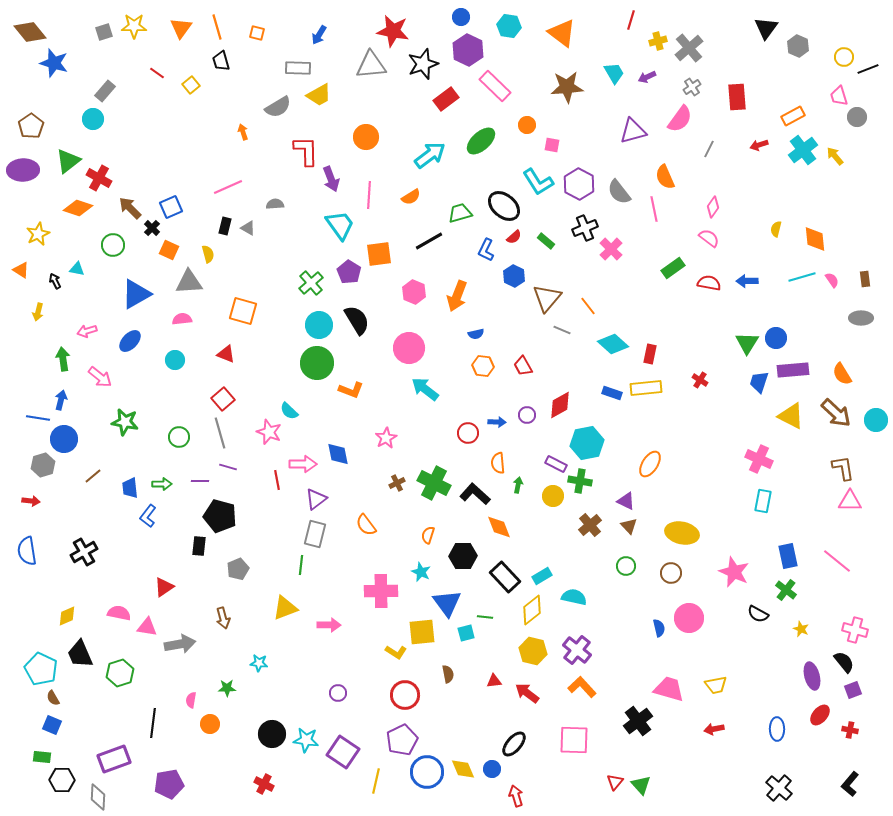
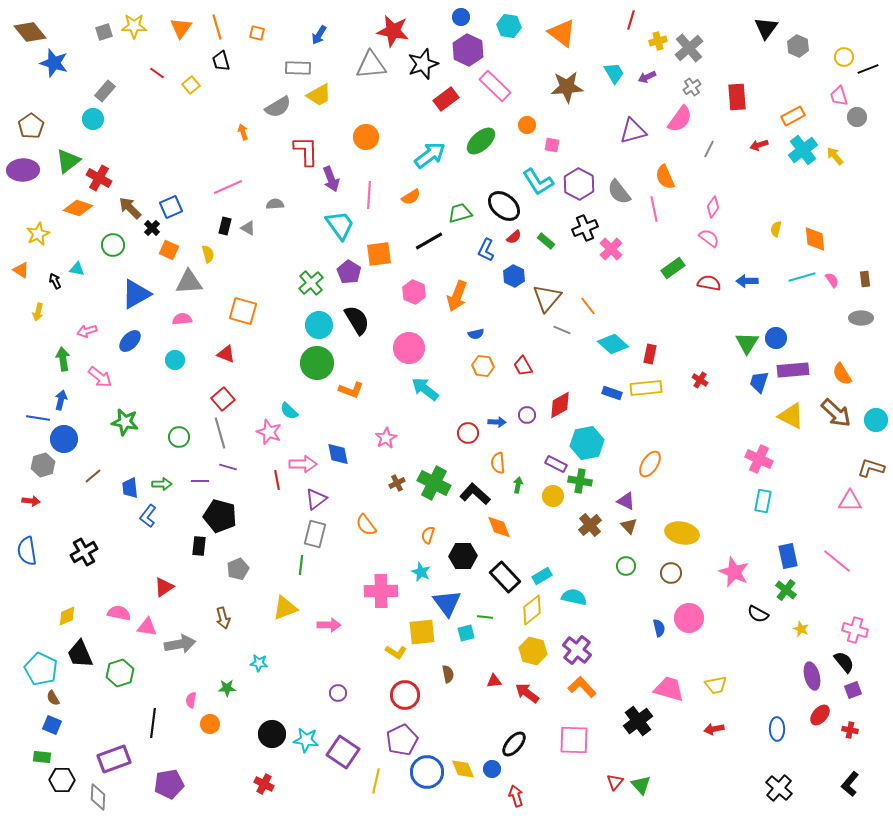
brown L-shape at (843, 468): moved 28 px right; rotated 64 degrees counterclockwise
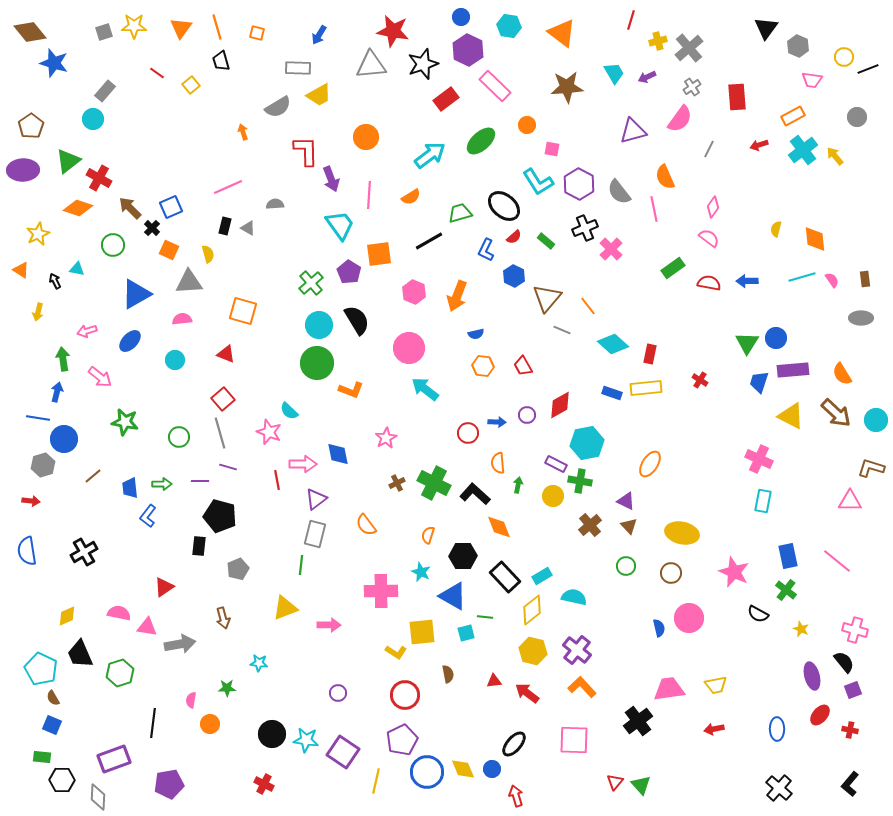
pink trapezoid at (839, 96): moved 27 px left, 16 px up; rotated 65 degrees counterclockwise
pink square at (552, 145): moved 4 px down
blue arrow at (61, 400): moved 4 px left, 8 px up
blue triangle at (447, 603): moved 6 px right, 7 px up; rotated 24 degrees counterclockwise
pink trapezoid at (669, 689): rotated 24 degrees counterclockwise
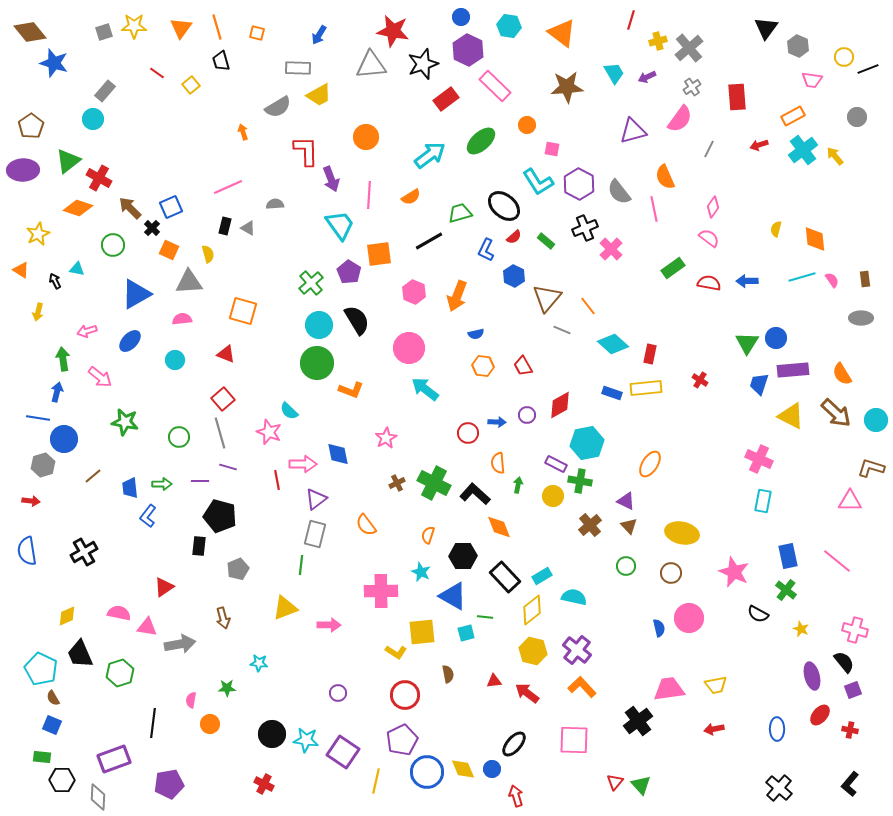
blue trapezoid at (759, 382): moved 2 px down
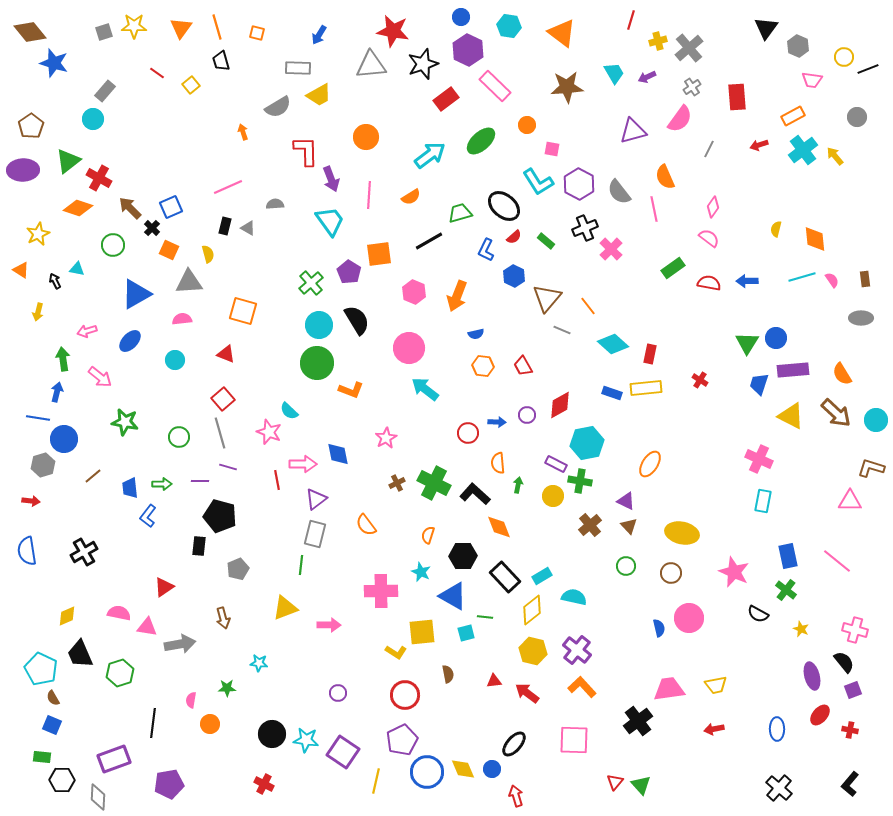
cyan trapezoid at (340, 225): moved 10 px left, 4 px up
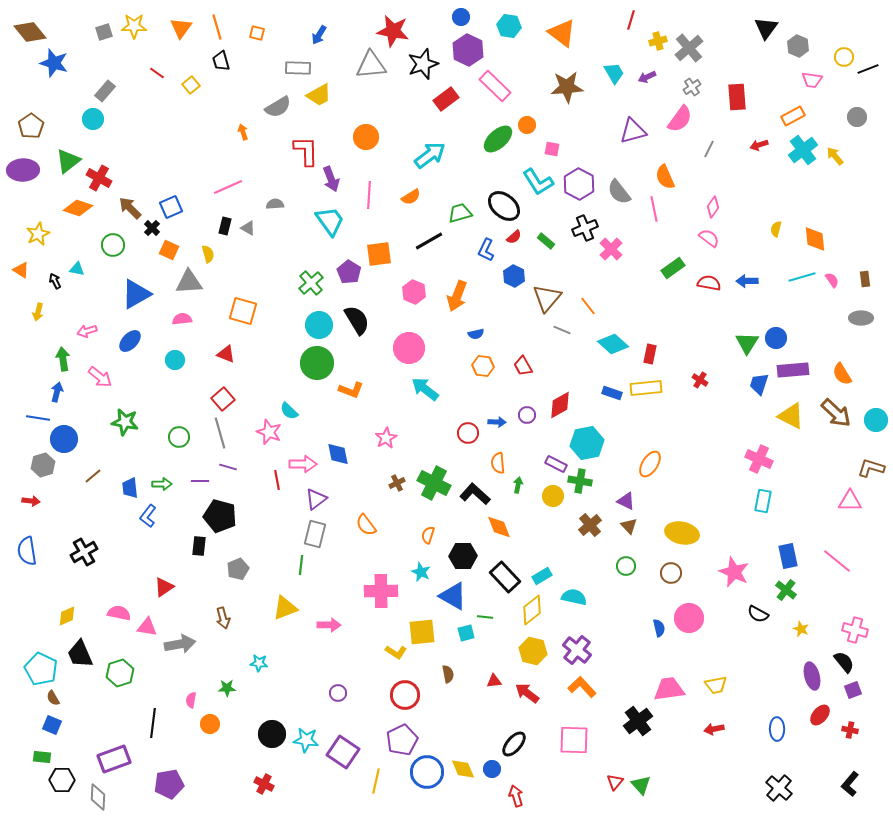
green ellipse at (481, 141): moved 17 px right, 2 px up
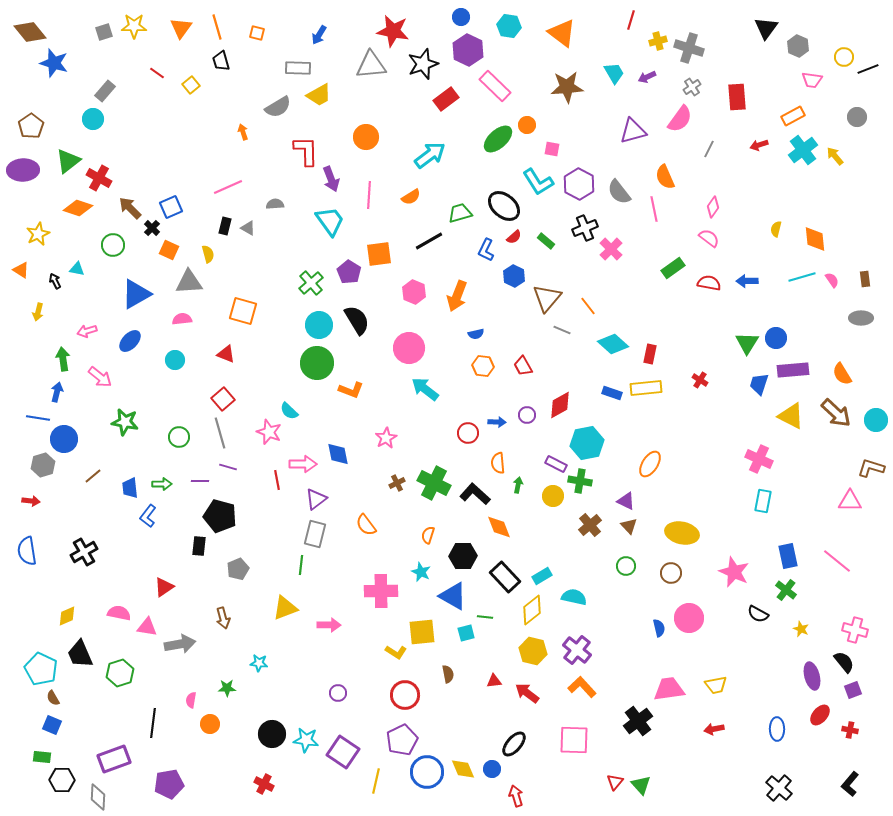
gray cross at (689, 48): rotated 32 degrees counterclockwise
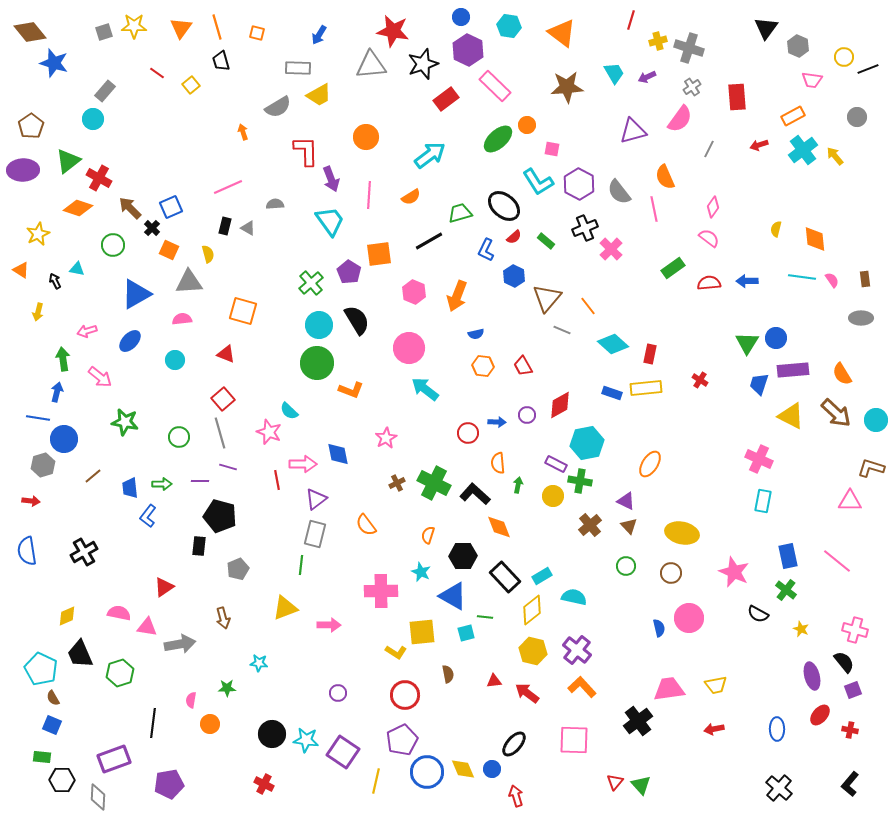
cyan line at (802, 277): rotated 24 degrees clockwise
red semicircle at (709, 283): rotated 15 degrees counterclockwise
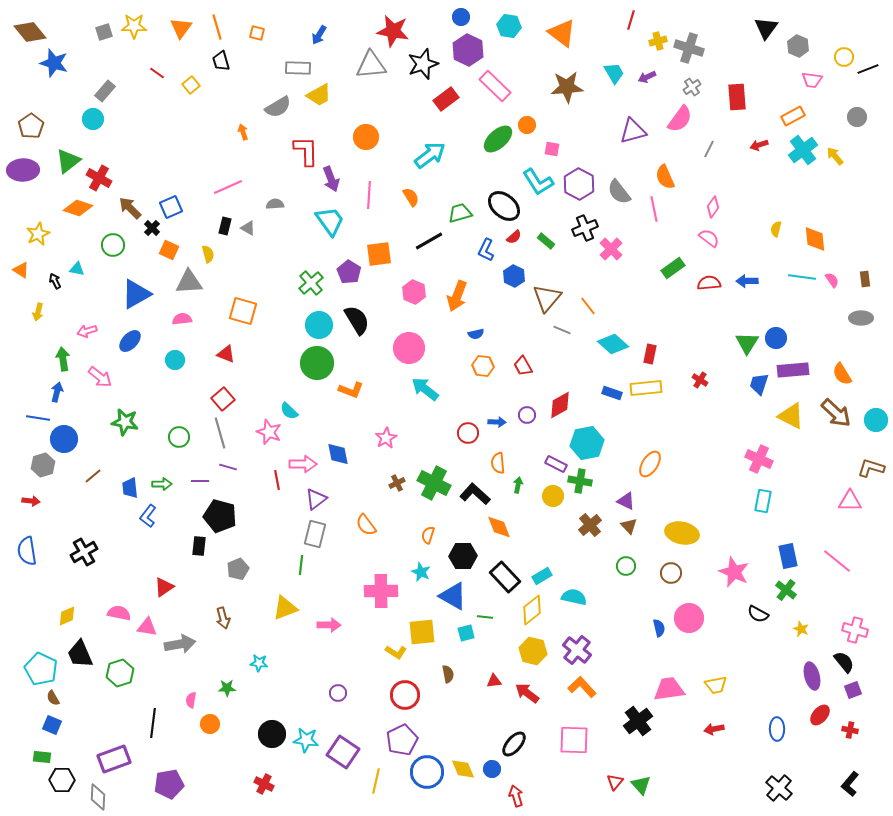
orange semicircle at (411, 197): rotated 90 degrees counterclockwise
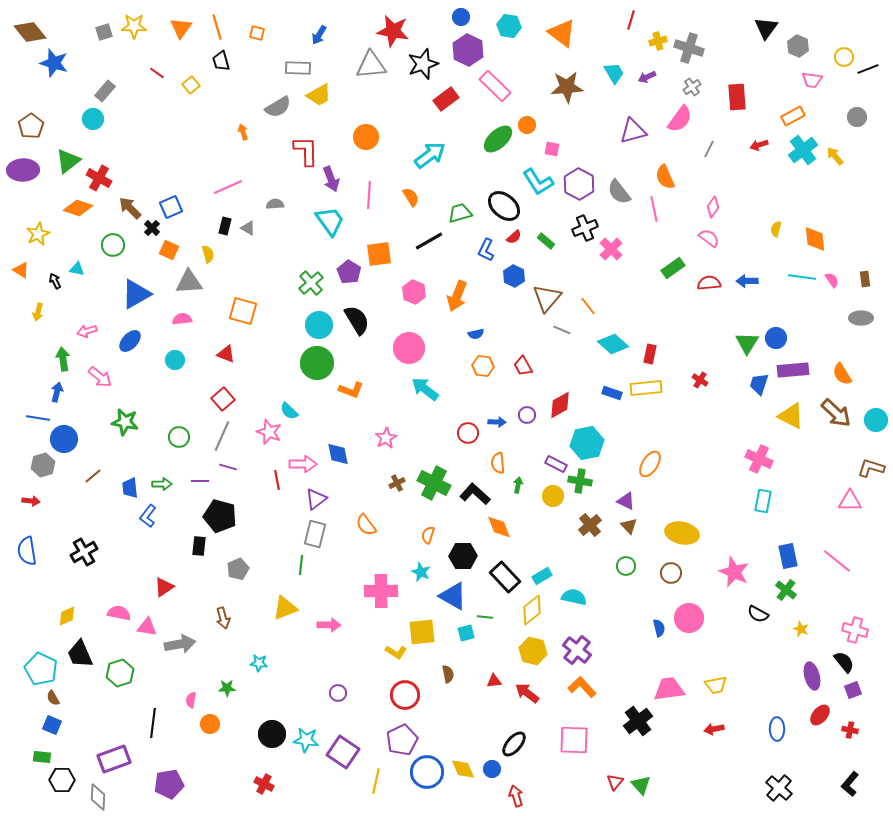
gray line at (220, 433): moved 2 px right, 3 px down; rotated 40 degrees clockwise
